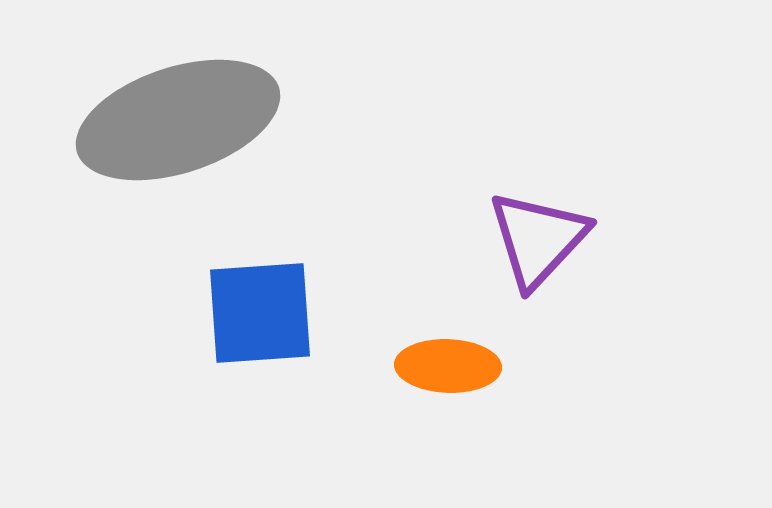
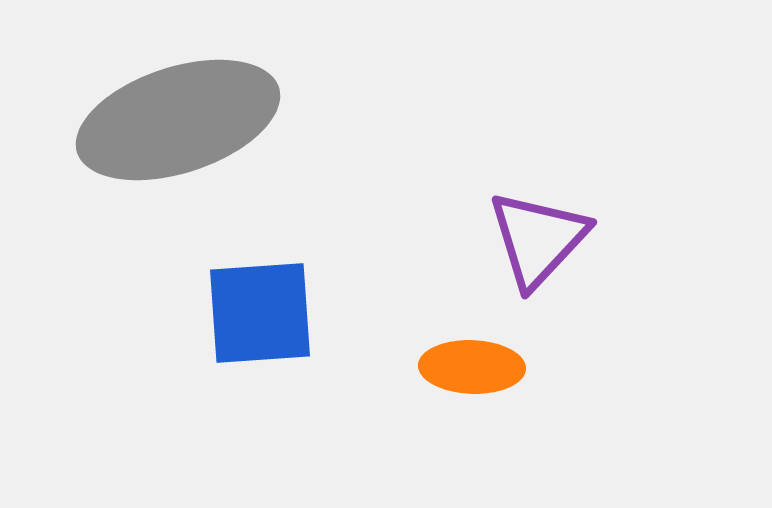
orange ellipse: moved 24 px right, 1 px down
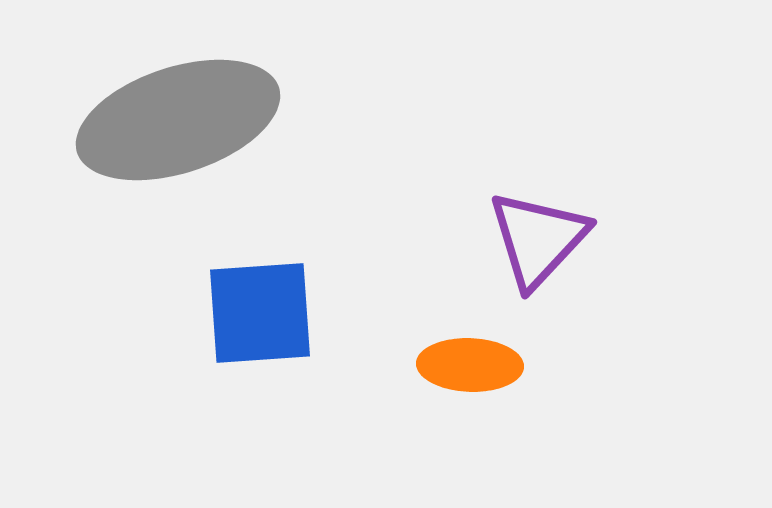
orange ellipse: moved 2 px left, 2 px up
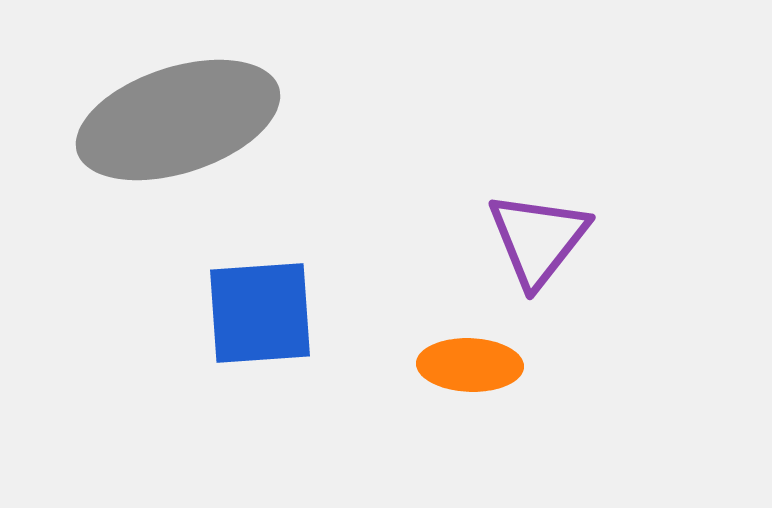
purple triangle: rotated 5 degrees counterclockwise
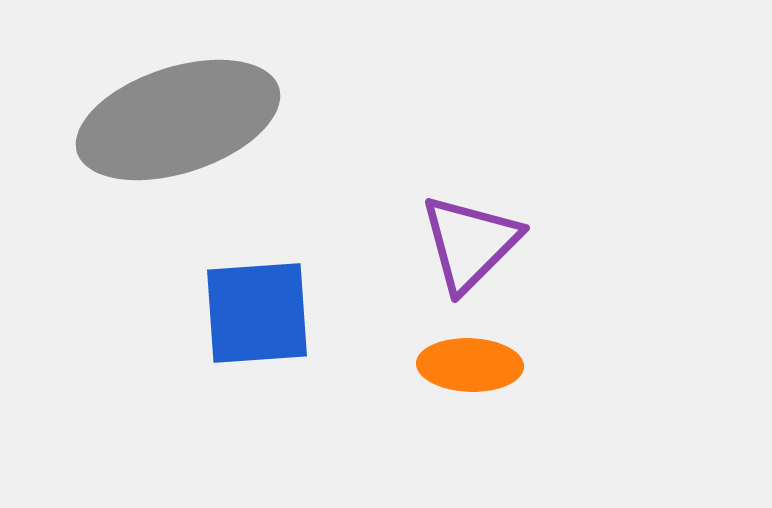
purple triangle: moved 68 px left, 4 px down; rotated 7 degrees clockwise
blue square: moved 3 px left
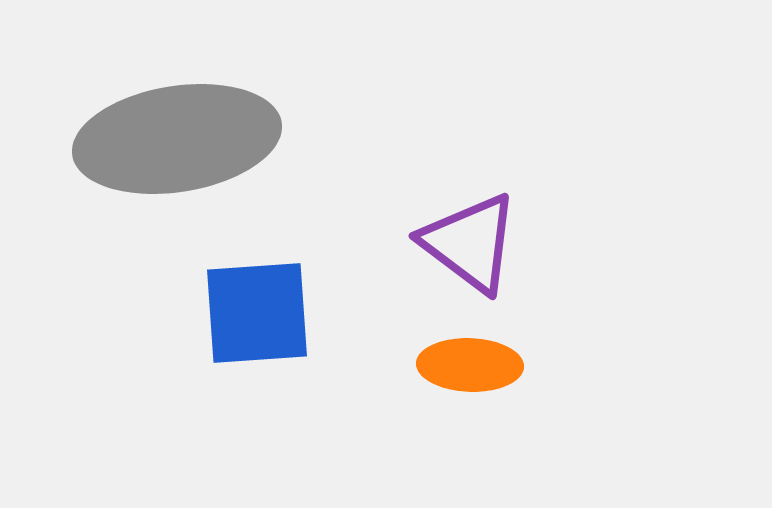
gray ellipse: moved 1 px left, 19 px down; rotated 9 degrees clockwise
purple triangle: rotated 38 degrees counterclockwise
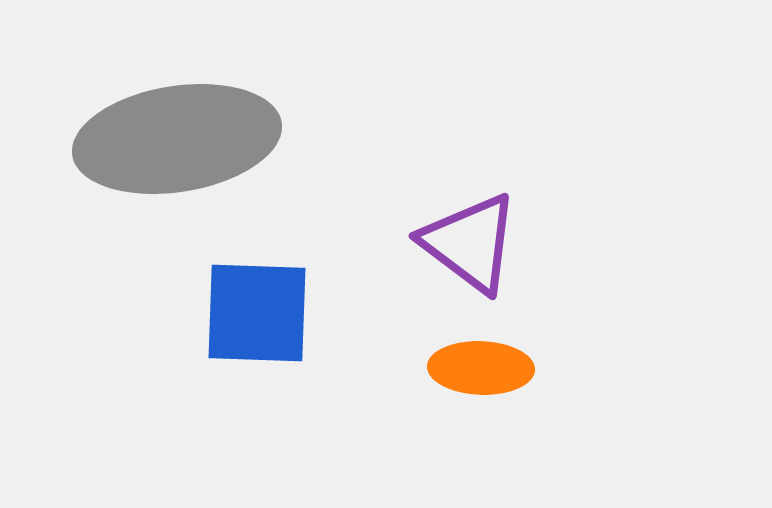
blue square: rotated 6 degrees clockwise
orange ellipse: moved 11 px right, 3 px down
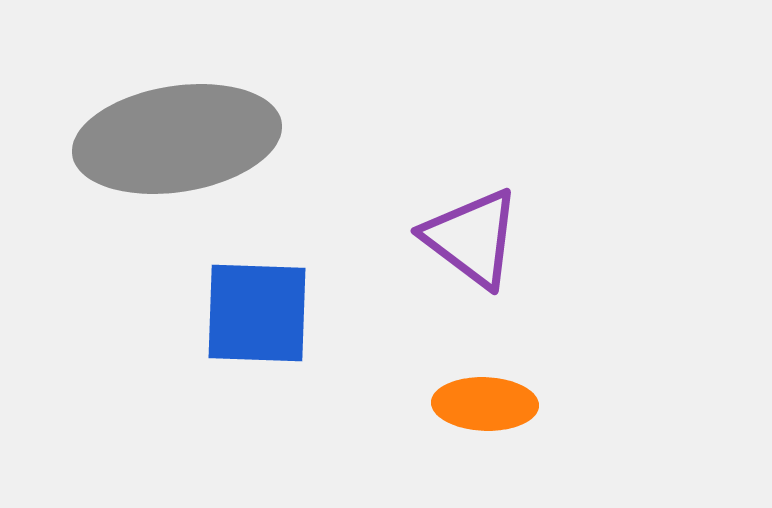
purple triangle: moved 2 px right, 5 px up
orange ellipse: moved 4 px right, 36 px down
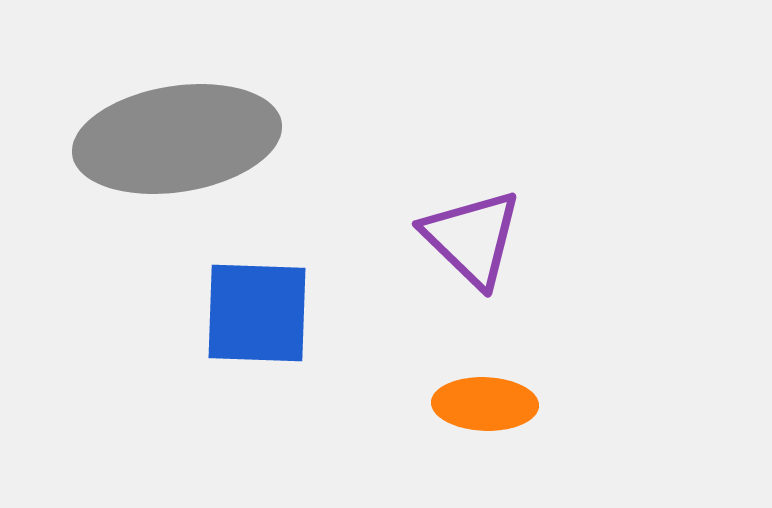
purple triangle: rotated 7 degrees clockwise
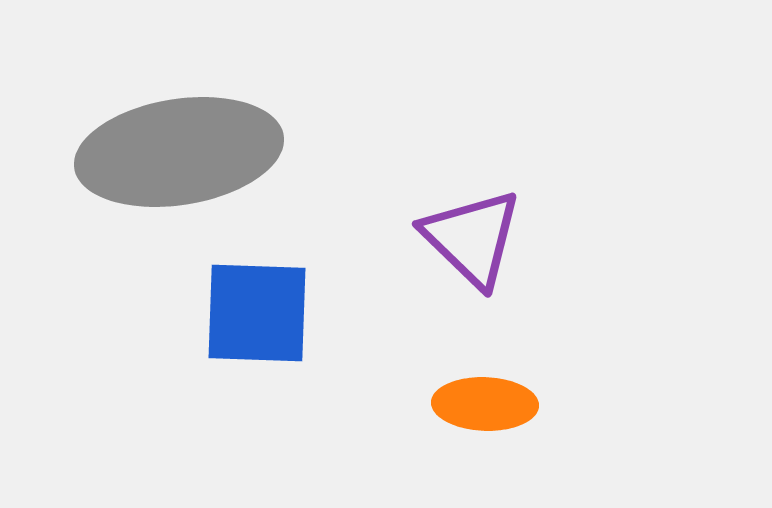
gray ellipse: moved 2 px right, 13 px down
